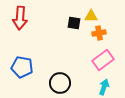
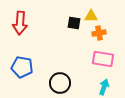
red arrow: moved 5 px down
pink rectangle: moved 1 px up; rotated 45 degrees clockwise
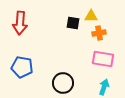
black square: moved 1 px left
black circle: moved 3 px right
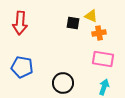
yellow triangle: rotated 24 degrees clockwise
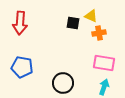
pink rectangle: moved 1 px right, 4 px down
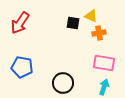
red arrow: rotated 30 degrees clockwise
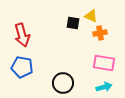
red arrow: moved 2 px right, 12 px down; rotated 50 degrees counterclockwise
orange cross: moved 1 px right
cyan arrow: rotated 56 degrees clockwise
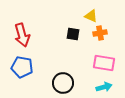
black square: moved 11 px down
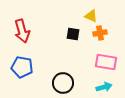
red arrow: moved 4 px up
pink rectangle: moved 2 px right, 1 px up
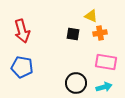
black circle: moved 13 px right
